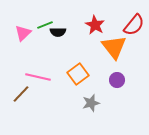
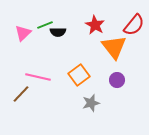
orange square: moved 1 px right, 1 px down
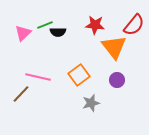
red star: rotated 24 degrees counterclockwise
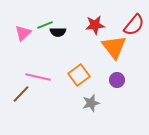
red star: rotated 12 degrees counterclockwise
